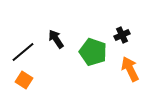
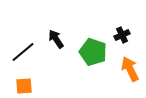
orange square: moved 6 px down; rotated 36 degrees counterclockwise
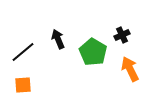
black arrow: moved 2 px right; rotated 12 degrees clockwise
green pentagon: rotated 12 degrees clockwise
orange square: moved 1 px left, 1 px up
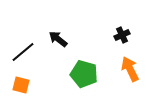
black arrow: rotated 30 degrees counterclockwise
green pentagon: moved 9 px left, 22 px down; rotated 16 degrees counterclockwise
orange square: moved 2 px left; rotated 18 degrees clockwise
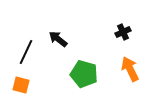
black cross: moved 1 px right, 3 px up
black line: moved 3 px right; rotated 25 degrees counterclockwise
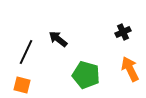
green pentagon: moved 2 px right, 1 px down
orange square: moved 1 px right
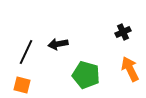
black arrow: moved 5 px down; rotated 48 degrees counterclockwise
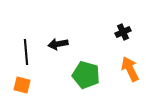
black line: rotated 30 degrees counterclockwise
